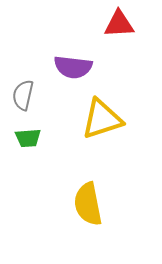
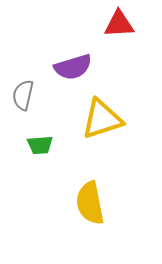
purple semicircle: rotated 24 degrees counterclockwise
green trapezoid: moved 12 px right, 7 px down
yellow semicircle: moved 2 px right, 1 px up
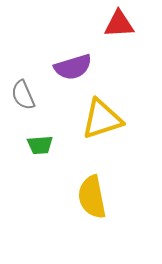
gray semicircle: rotated 36 degrees counterclockwise
yellow semicircle: moved 2 px right, 6 px up
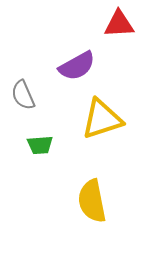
purple semicircle: moved 4 px right, 1 px up; rotated 12 degrees counterclockwise
yellow semicircle: moved 4 px down
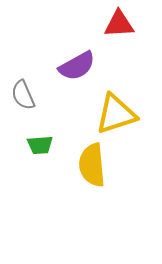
yellow triangle: moved 14 px right, 5 px up
yellow semicircle: moved 36 px up; rotated 6 degrees clockwise
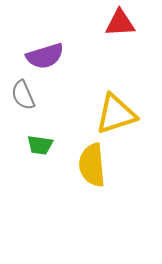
red triangle: moved 1 px right, 1 px up
purple semicircle: moved 32 px left, 10 px up; rotated 12 degrees clockwise
green trapezoid: rotated 12 degrees clockwise
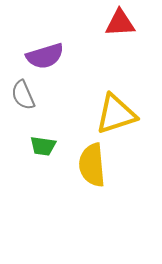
green trapezoid: moved 3 px right, 1 px down
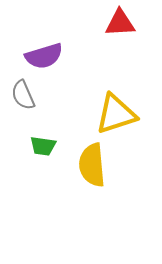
purple semicircle: moved 1 px left
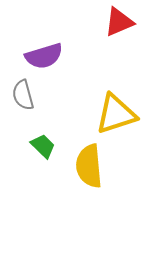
red triangle: moved 1 px left, 1 px up; rotated 20 degrees counterclockwise
gray semicircle: rotated 8 degrees clockwise
green trapezoid: rotated 144 degrees counterclockwise
yellow semicircle: moved 3 px left, 1 px down
